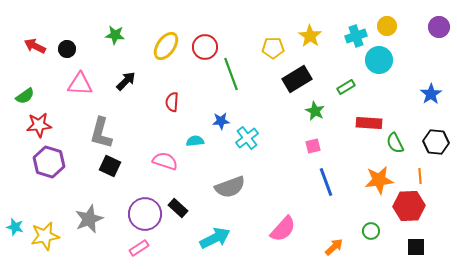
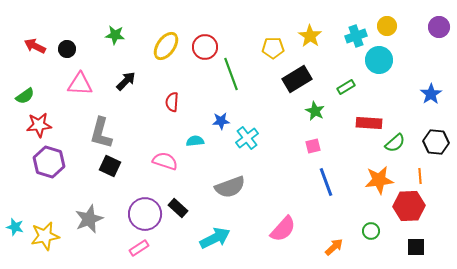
green semicircle at (395, 143): rotated 105 degrees counterclockwise
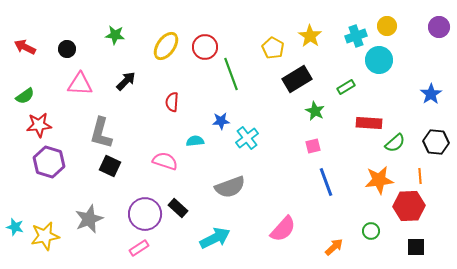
red arrow at (35, 46): moved 10 px left, 1 px down
yellow pentagon at (273, 48): rotated 30 degrees clockwise
